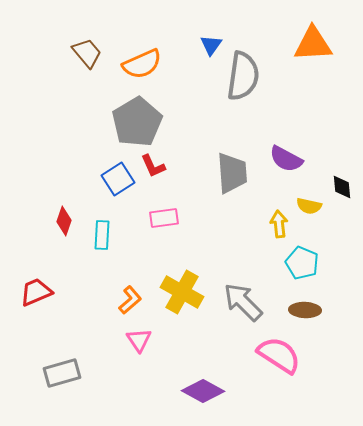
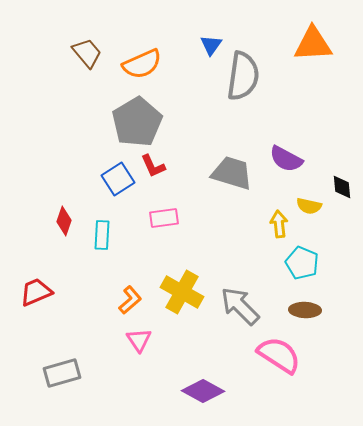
gray trapezoid: rotated 69 degrees counterclockwise
gray arrow: moved 3 px left, 4 px down
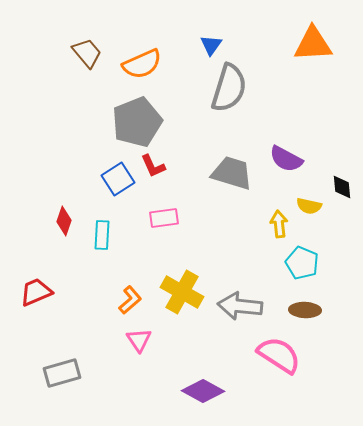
gray semicircle: moved 14 px left, 12 px down; rotated 9 degrees clockwise
gray pentagon: rotated 9 degrees clockwise
gray arrow: rotated 39 degrees counterclockwise
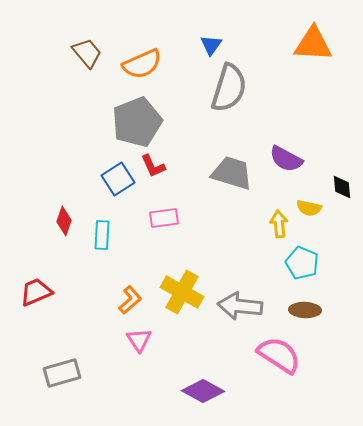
orange triangle: rotated 6 degrees clockwise
yellow semicircle: moved 2 px down
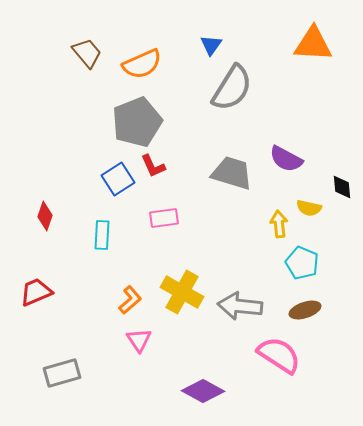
gray semicircle: moved 3 px right; rotated 15 degrees clockwise
red diamond: moved 19 px left, 5 px up
brown ellipse: rotated 20 degrees counterclockwise
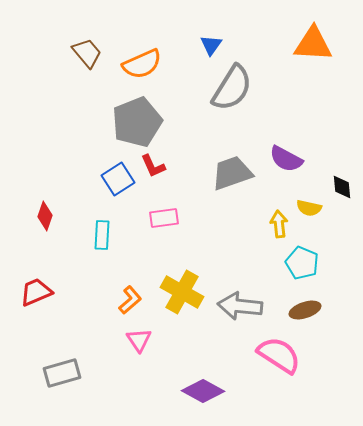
gray trapezoid: rotated 36 degrees counterclockwise
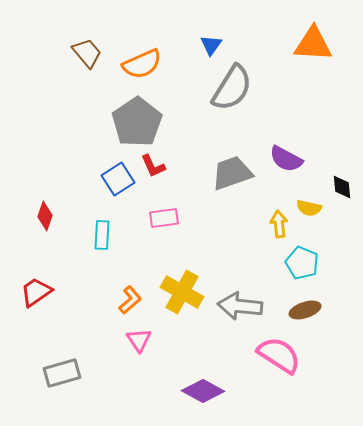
gray pentagon: rotated 12 degrees counterclockwise
red trapezoid: rotated 12 degrees counterclockwise
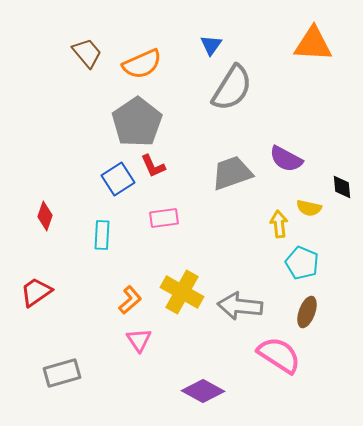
brown ellipse: moved 2 px right, 2 px down; rotated 52 degrees counterclockwise
